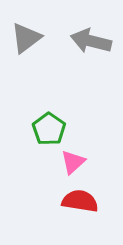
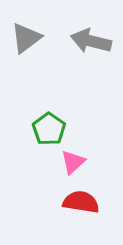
red semicircle: moved 1 px right, 1 px down
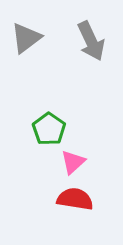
gray arrow: rotated 129 degrees counterclockwise
red semicircle: moved 6 px left, 3 px up
